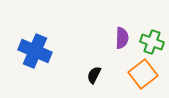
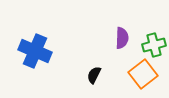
green cross: moved 2 px right, 3 px down; rotated 35 degrees counterclockwise
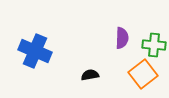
green cross: rotated 20 degrees clockwise
black semicircle: moved 4 px left; rotated 54 degrees clockwise
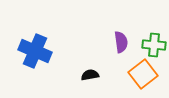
purple semicircle: moved 1 px left, 4 px down; rotated 10 degrees counterclockwise
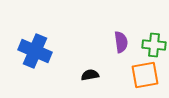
orange square: moved 2 px right, 1 px down; rotated 28 degrees clockwise
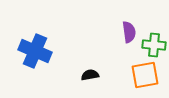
purple semicircle: moved 8 px right, 10 px up
